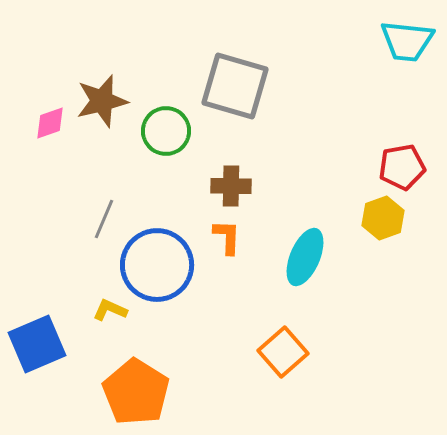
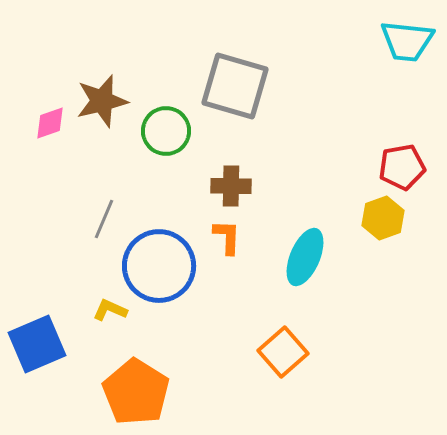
blue circle: moved 2 px right, 1 px down
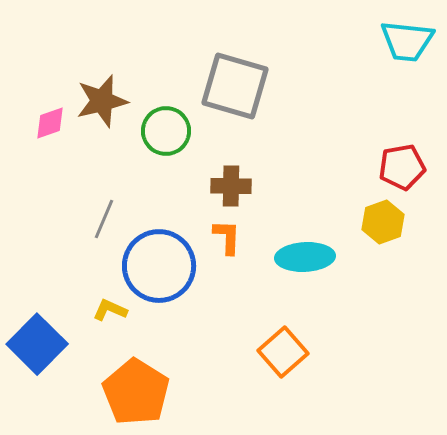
yellow hexagon: moved 4 px down
cyan ellipse: rotated 64 degrees clockwise
blue square: rotated 22 degrees counterclockwise
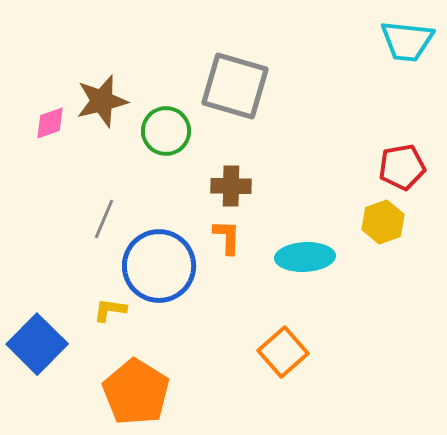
yellow L-shape: rotated 16 degrees counterclockwise
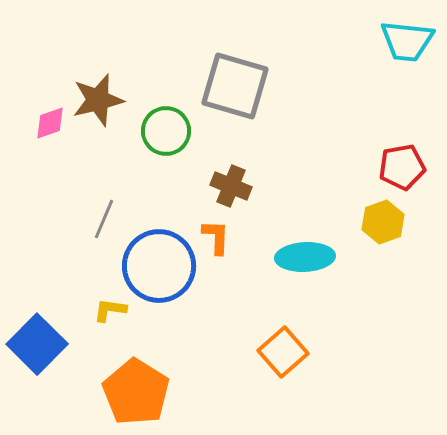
brown star: moved 4 px left, 1 px up
brown cross: rotated 21 degrees clockwise
orange L-shape: moved 11 px left
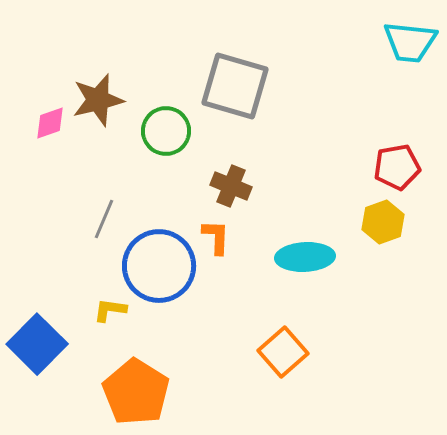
cyan trapezoid: moved 3 px right, 1 px down
red pentagon: moved 5 px left
